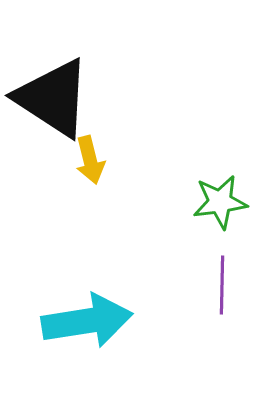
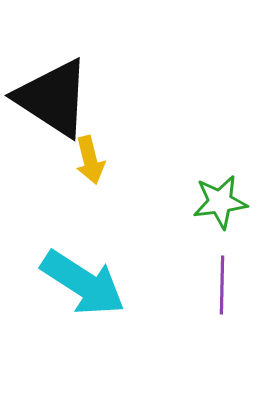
cyan arrow: moved 4 px left, 38 px up; rotated 42 degrees clockwise
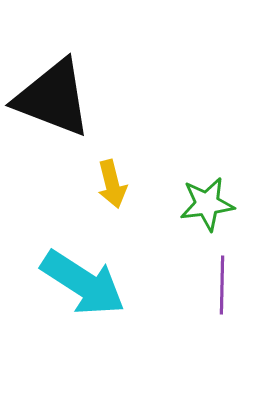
black triangle: rotated 12 degrees counterclockwise
yellow arrow: moved 22 px right, 24 px down
green star: moved 13 px left, 2 px down
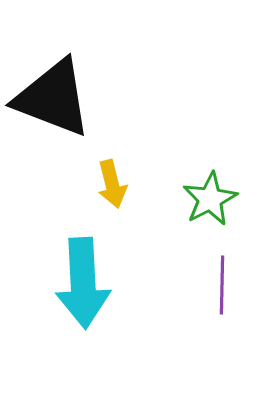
green star: moved 3 px right, 5 px up; rotated 20 degrees counterclockwise
cyan arrow: rotated 54 degrees clockwise
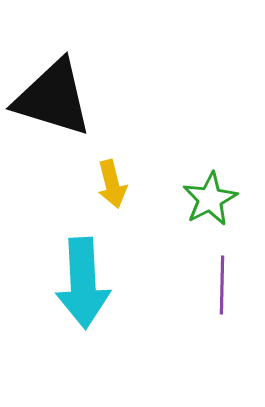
black triangle: rotated 4 degrees counterclockwise
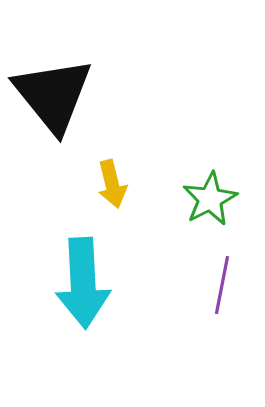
black triangle: moved 3 px up; rotated 34 degrees clockwise
purple line: rotated 10 degrees clockwise
